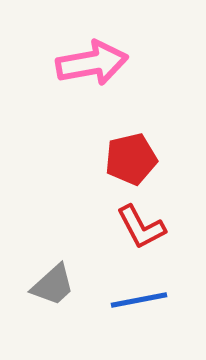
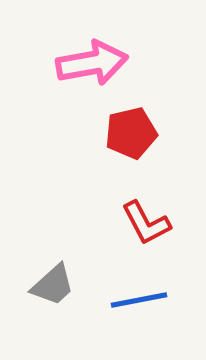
red pentagon: moved 26 px up
red L-shape: moved 5 px right, 4 px up
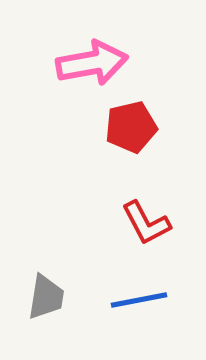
red pentagon: moved 6 px up
gray trapezoid: moved 7 px left, 12 px down; rotated 39 degrees counterclockwise
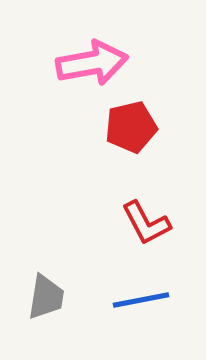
blue line: moved 2 px right
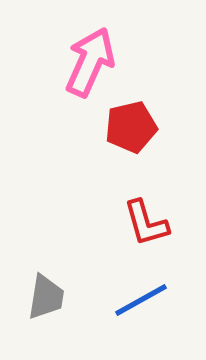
pink arrow: moved 2 px left, 1 px up; rotated 56 degrees counterclockwise
red L-shape: rotated 12 degrees clockwise
blue line: rotated 18 degrees counterclockwise
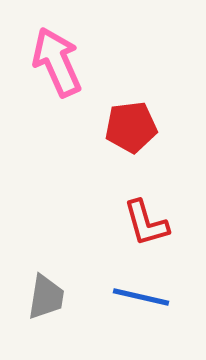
pink arrow: moved 33 px left; rotated 48 degrees counterclockwise
red pentagon: rotated 6 degrees clockwise
blue line: moved 3 px up; rotated 42 degrees clockwise
